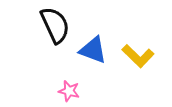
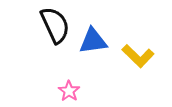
blue triangle: moved 9 px up; rotated 28 degrees counterclockwise
pink star: rotated 20 degrees clockwise
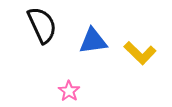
black semicircle: moved 13 px left
yellow L-shape: moved 2 px right, 3 px up
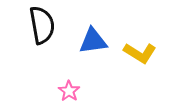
black semicircle: rotated 15 degrees clockwise
yellow L-shape: rotated 12 degrees counterclockwise
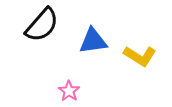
black semicircle: rotated 51 degrees clockwise
yellow L-shape: moved 3 px down
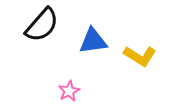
pink star: rotated 10 degrees clockwise
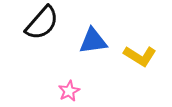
black semicircle: moved 2 px up
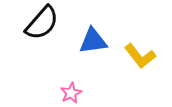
yellow L-shape: rotated 20 degrees clockwise
pink star: moved 2 px right, 2 px down
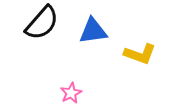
blue triangle: moved 10 px up
yellow L-shape: moved 2 px up; rotated 32 degrees counterclockwise
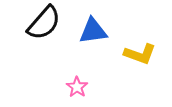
black semicircle: moved 2 px right
pink star: moved 6 px right, 6 px up; rotated 10 degrees counterclockwise
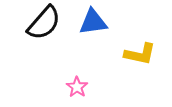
blue triangle: moved 9 px up
yellow L-shape: rotated 8 degrees counterclockwise
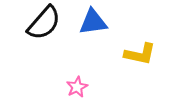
pink star: rotated 10 degrees clockwise
